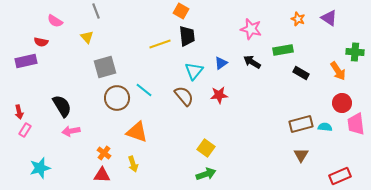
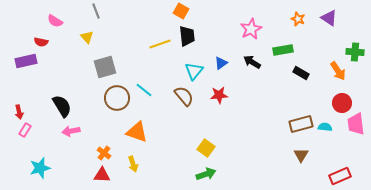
pink star: rotated 30 degrees clockwise
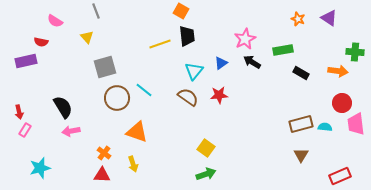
pink star: moved 6 px left, 10 px down
orange arrow: rotated 48 degrees counterclockwise
brown semicircle: moved 4 px right, 1 px down; rotated 15 degrees counterclockwise
black semicircle: moved 1 px right, 1 px down
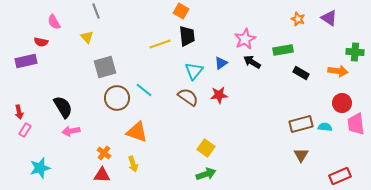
pink semicircle: moved 1 px left, 1 px down; rotated 28 degrees clockwise
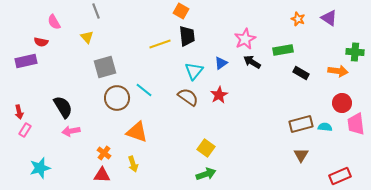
red star: rotated 24 degrees counterclockwise
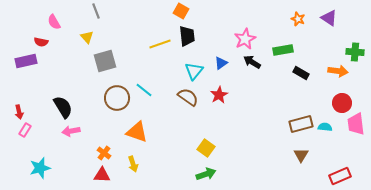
gray square: moved 6 px up
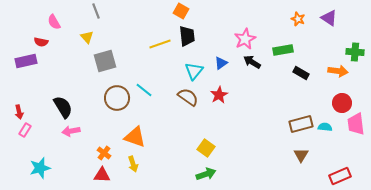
orange triangle: moved 2 px left, 5 px down
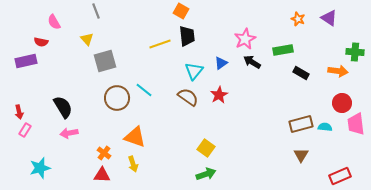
yellow triangle: moved 2 px down
pink arrow: moved 2 px left, 2 px down
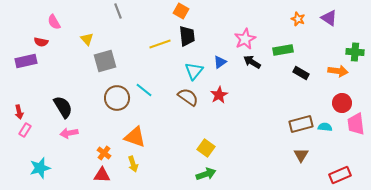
gray line: moved 22 px right
blue triangle: moved 1 px left, 1 px up
red rectangle: moved 1 px up
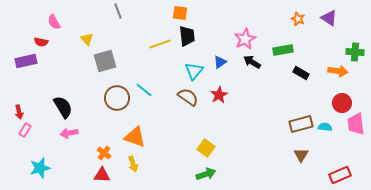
orange square: moved 1 px left, 2 px down; rotated 21 degrees counterclockwise
